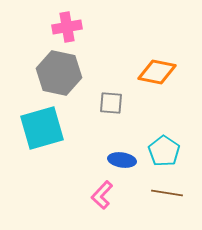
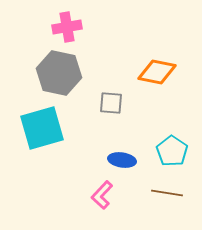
cyan pentagon: moved 8 px right
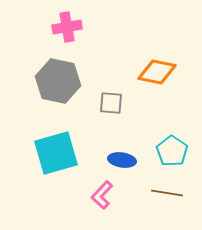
gray hexagon: moved 1 px left, 8 px down
cyan square: moved 14 px right, 25 px down
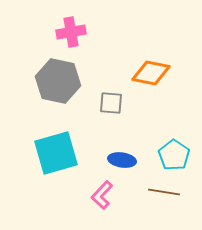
pink cross: moved 4 px right, 5 px down
orange diamond: moved 6 px left, 1 px down
cyan pentagon: moved 2 px right, 4 px down
brown line: moved 3 px left, 1 px up
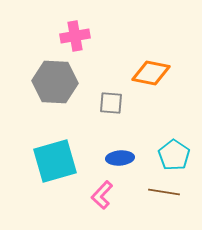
pink cross: moved 4 px right, 4 px down
gray hexagon: moved 3 px left, 1 px down; rotated 9 degrees counterclockwise
cyan square: moved 1 px left, 8 px down
blue ellipse: moved 2 px left, 2 px up; rotated 12 degrees counterclockwise
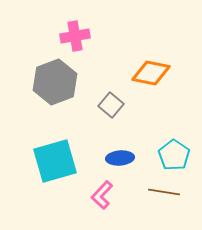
gray hexagon: rotated 24 degrees counterclockwise
gray square: moved 2 px down; rotated 35 degrees clockwise
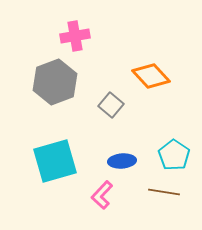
orange diamond: moved 3 px down; rotated 36 degrees clockwise
blue ellipse: moved 2 px right, 3 px down
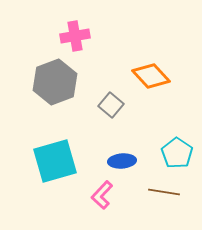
cyan pentagon: moved 3 px right, 2 px up
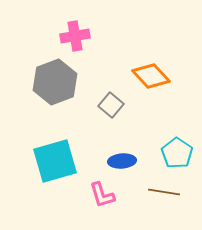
pink L-shape: rotated 60 degrees counterclockwise
